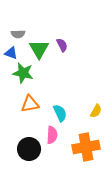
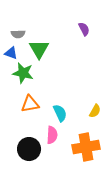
purple semicircle: moved 22 px right, 16 px up
yellow semicircle: moved 1 px left
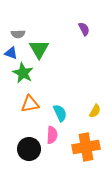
green star: rotated 15 degrees clockwise
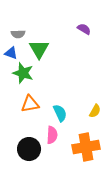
purple semicircle: rotated 32 degrees counterclockwise
green star: rotated 10 degrees counterclockwise
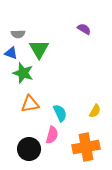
pink semicircle: rotated 12 degrees clockwise
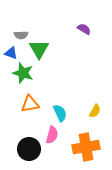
gray semicircle: moved 3 px right, 1 px down
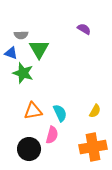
orange triangle: moved 3 px right, 7 px down
orange cross: moved 7 px right
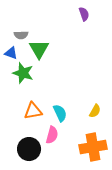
purple semicircle: moved 15 px up; rotated 40 degrees clockwise
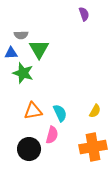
blue triangle: rotated 24 degrees counterclockwise
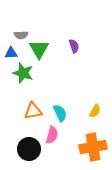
purple semicircle: moved 10 px left, 32 px down
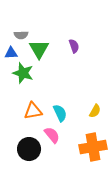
pink semicircle: rotated 54 degrees counterclockwise
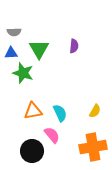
gray semicircle: moved 7 px left, 3 px up
purple semicircle: rotated 24 degrees clockwise
black circle: moved 3 px right, 2 px down
